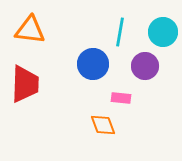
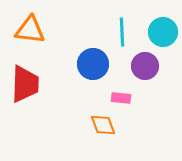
cyan line: moved 2 px right; rotated 12 degrees counterclockwise
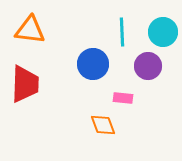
purple circle: moved 3 px right
pink rectangle: moved 2 px right
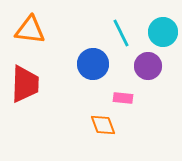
cyan line: moved 1 px left, 1 px down; rotated 24 degrees counterclockwise
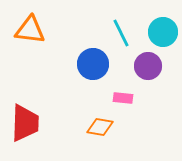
red trapezoid: moved 39 px down
orange diamond: moved 3 px left, 2 px down; rotated 60 degrees counterclockwise
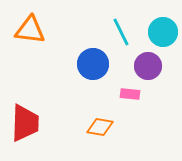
cyan line: moved 1 px up
pink rectangle: moved 7 px right, 4 px up
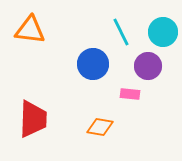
red trapezoid: moved 8 px right, 4 px up
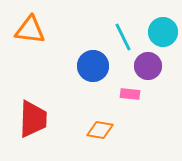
cyan line: moved 2 px right, 5 px down
blue circle: moved 2 px down
orange diamond: moved 3 px down
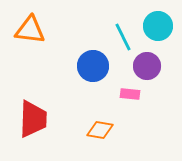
cyan circle: moved 5 px left, 6 px up
purple circle: moved 1 px left
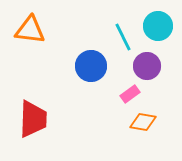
blue circle: moved 2 px left
pink rectangle: rotated 42 degrees counterclockwise
orange diamond: moved 43 px right, 8 px up
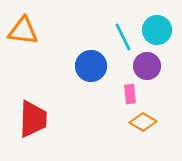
cyan circle: moved 1 px left, 4 px down
orange triangle: moved 7 px left, 1 px down
pink rectangle: rotated 60 degrees counterclockwise
orange diamond: rotated 20 degrees clockwise
